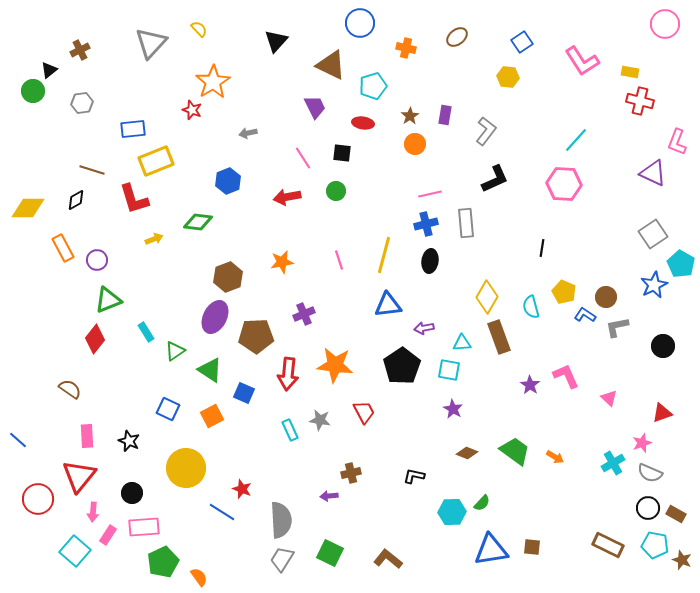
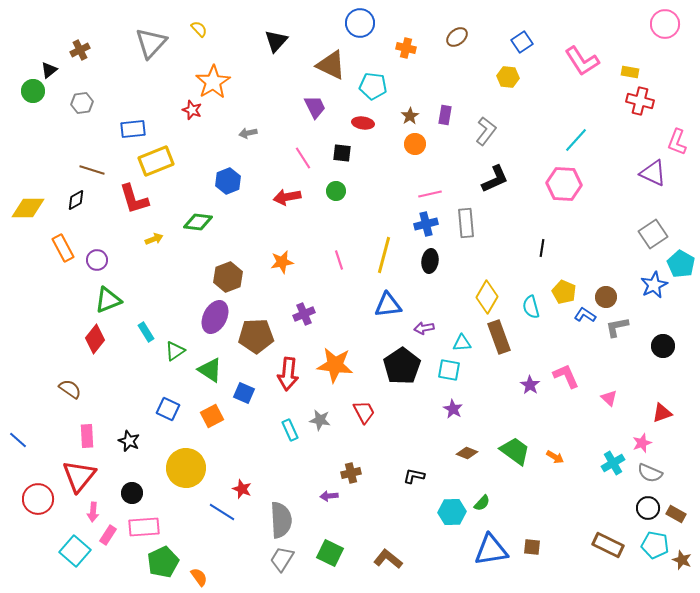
cyan pentagon at (373, 86): rotated 24 degrees clockwise
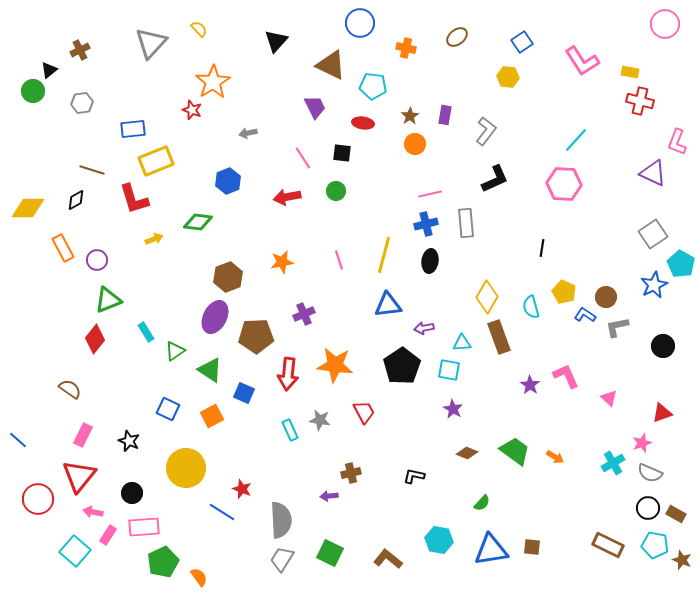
pink rectangle at (87, 436): moved 4 px left, 1 px up; rotated 30 degrees clockwise
pink arrow at (93, 512): rotated 96 degrees clockwise
cyan hexagon at (452, 512): moved 13 px left, 28 px down; rotated 12 degrees clockwise
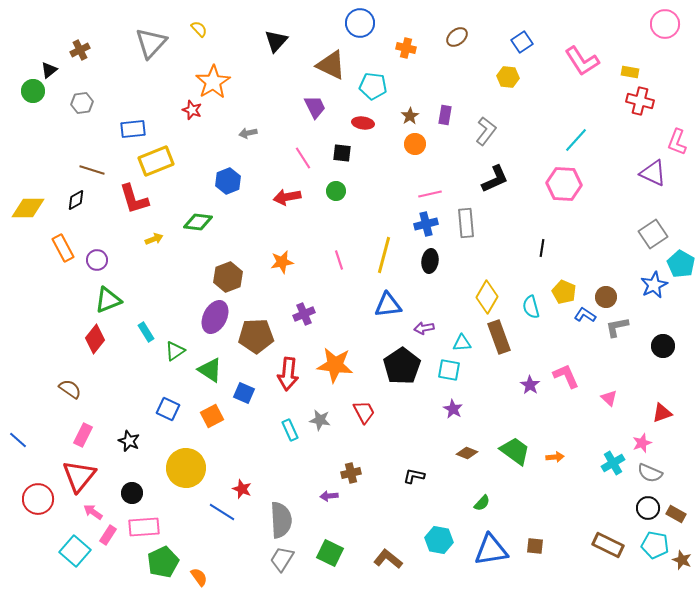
orange arrow at (555, 457): rotated 36 degrees counterclockwise
pink arrow at (93, 512): rotated 24 degrees clockwise
brown square at (532, 547): moved 3 px right, 1 px up
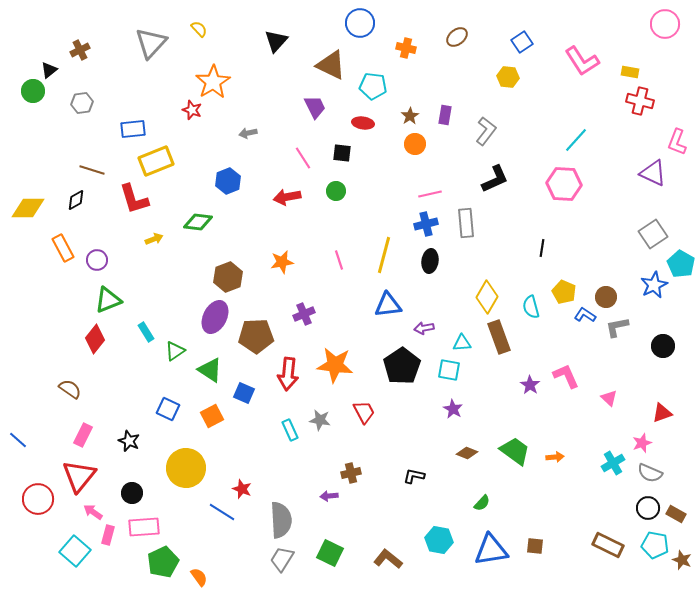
pink rectangle at (108, 535): rotated 18 degrees counterclockwise
